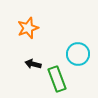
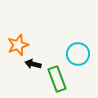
orange star: moved 10 px left, 17 px down
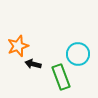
orange star: moved 1 px down
green rectangle: moved 4 px right, 2 px up
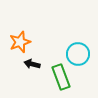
orange star: moved 2 px right, 4 px up
black arrow: moved 1 px left
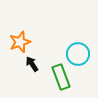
black arrow: rotated 42 degrees clockwise
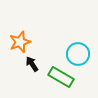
green rectangle: rotated 40 degrees counterclockwise
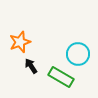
black arrow: moved 1 px left, 2 px down
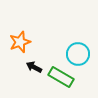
black arrow: moved 3 px right, 1 px down; rotated 28 degrees counterclockwise
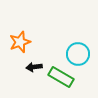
black arrow: rotated 35 degrees counterclockwise
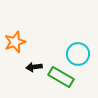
orange star: moved 5 px left
